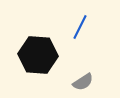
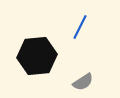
black hexagon: moved 1 px left, 1 px down; rotated 9 degrees counterclockwise
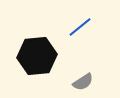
blue line: rotated 25 degrees clockwise
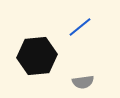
gray semicircle: rotated 25 degrees clockwise
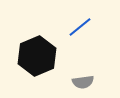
black hexagon: rotated 18 degrees counterclockwise
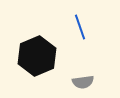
blue line: rotated 70 degrees counterclockwise
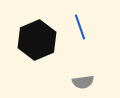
black hexagon: moved 16 px up
